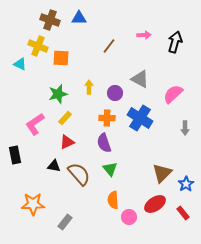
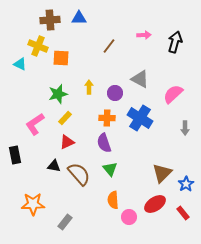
brown cross: rotated 24 degrees counterclockwise
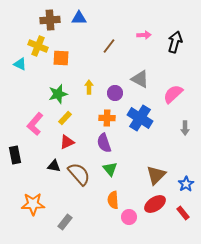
pink L-shape: rotated 15 degrees counterclockwise
brown triangle: moved 6 px left, 2 px down
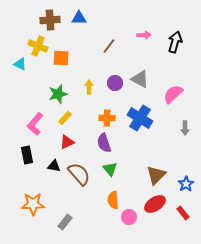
purple circle: moved 10 px up
black rectangle: moved 12 px right
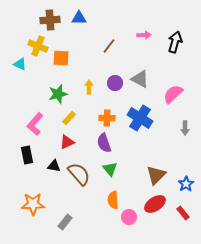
yellow rectangle: moved 4 px right
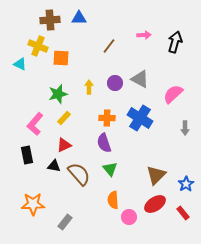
yellow rectangle: moved 5 px left
red triangle: moved 3 px left, 3 px down
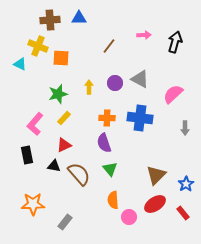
blue cross: rotated 25 degrees counterclockwise
